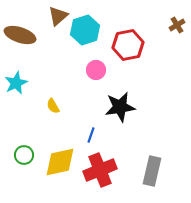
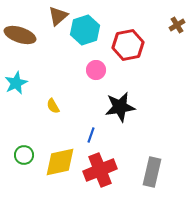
gray rectangle: moved 1 px down
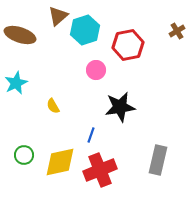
brown cross: moved 6 px down
gray rectangle: moved 6 px right, 12 px up
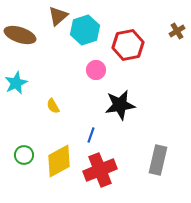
black star: moved 2 px up
yellow diamond: moved 1 px left, 1 px up; rotated 16 degrees counterclockwise
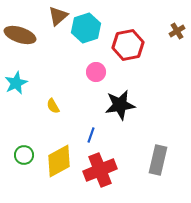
cyan hexagon: moved 1 px right, 2 px up
pink circle: moved 2 px down
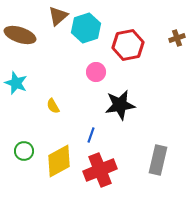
brown cross: moved 7 px down; rotated 14 degrees clockwise
cyan star: rotated 25 degrees counterclockwise
green circle: moved 4 px up
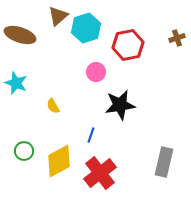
gray rectangle: moved 6 px right, 2 px down
red cross: moved 3 px down; rotated 16 degrees counterclockwise
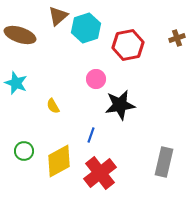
pink circle: moved 7 px down
